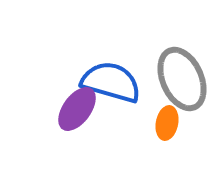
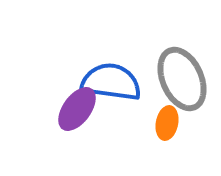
blue semicircle: rotated 8 degrees counterclockwise
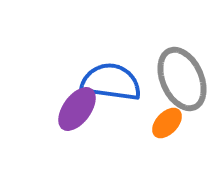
orange ellipse: rotated 32 degrees clockwise
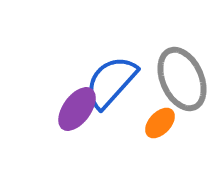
blue semicircle: rotated 56 degrees counterclockwise
orange ellipse: moved 7 px left
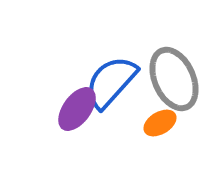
gray ellipse: moved 8 px left
orange ellipse: rotated 16 degrees clockwise
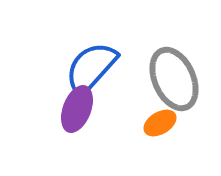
blue semicircle: moved 20 px left, 14 px up
purple ellipse: rotated 15 degrees counterclockwise
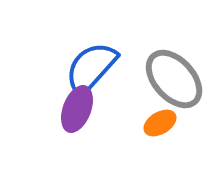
gray ellipse: rotated 18 degrees counterclockwise
